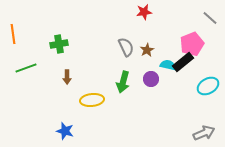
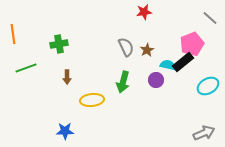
purple circle: moved 5 px right, 1 px down
blue star: rotated 18 degrees counterclockwise
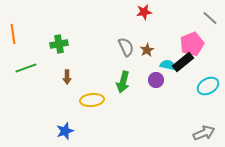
blue star: rotated 18 degrees counterclockwise
